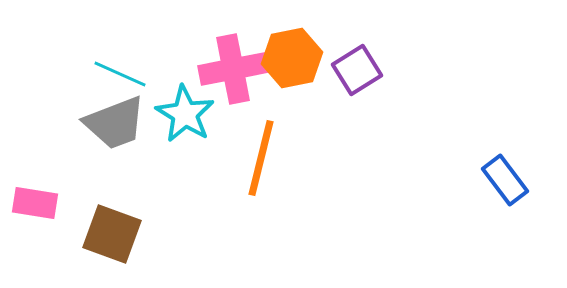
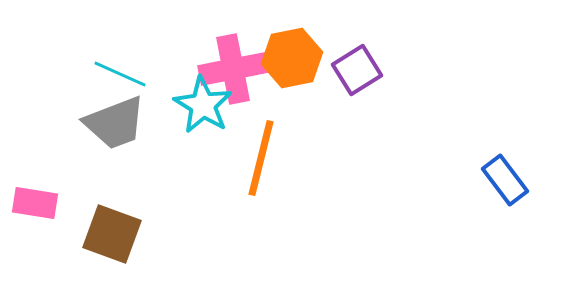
cyan star: moved 18 px right, 9 px up
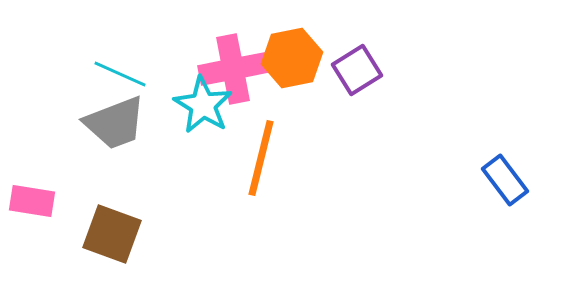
pink rectangle: moved 3 px left, 2 px up
